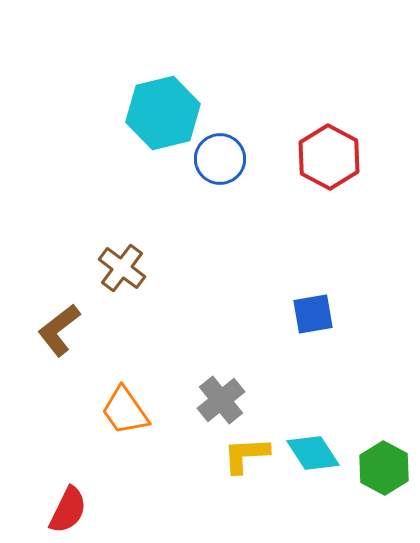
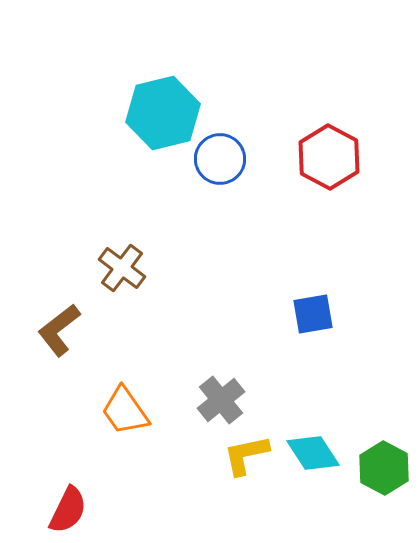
yellow L-shape: rotated 9 degrees counterclockwise
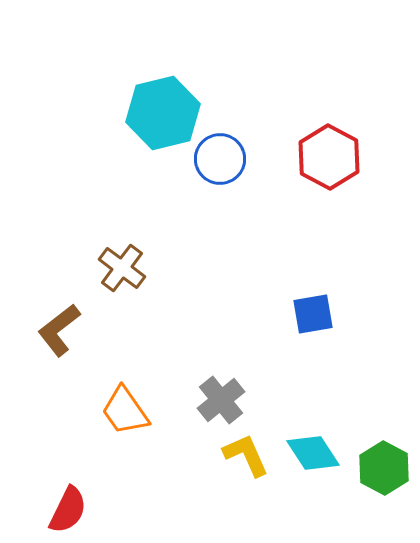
yellow L-shape: rotated 78 degrees clockwise
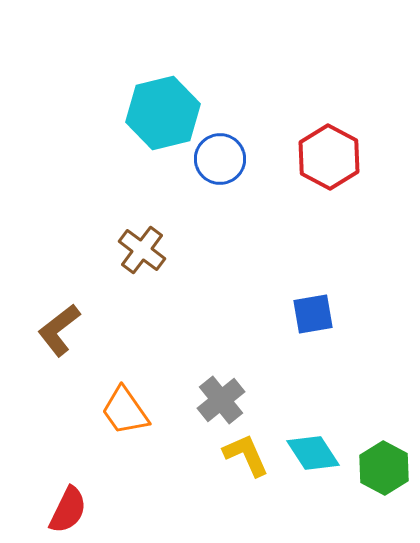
brown cross: moved 20 px right, 18 px up
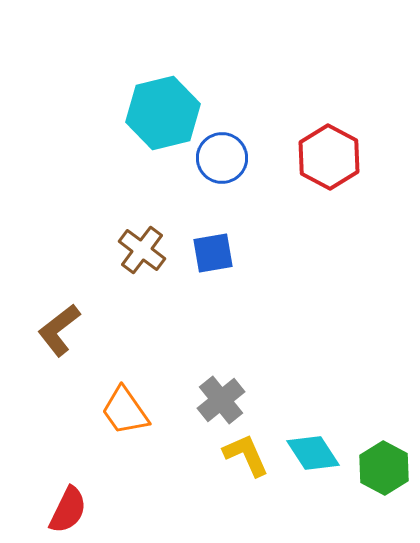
blue circle: moved 2 px right, 1 px up
blue square: moved 100 px left, 61 px up
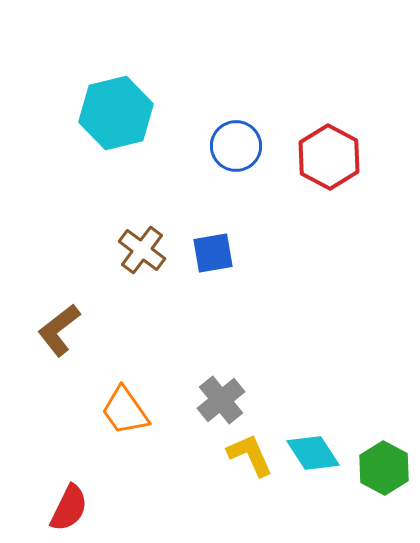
cyan hexagon: moved 47 px left
blue circle: moved 14 px right, 12 px up
yellow L-shape: moved 4 px right
red semicircle: moved 1 px right, 2 px up
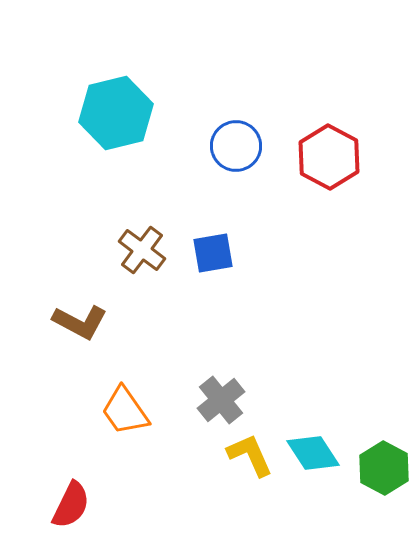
brown L-shape: moved 21 px right, 8 px up; rotated 114 degrees counterclockwise
red semicircle: moved 2 px right, 3 px up
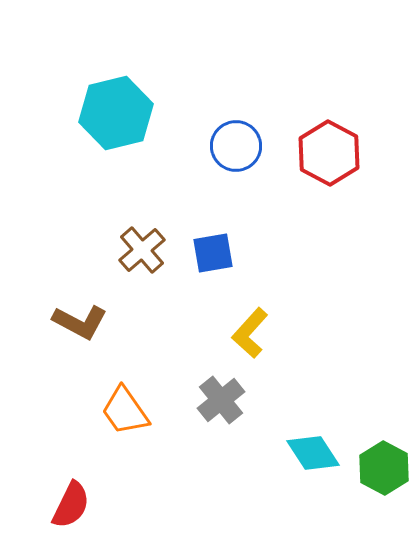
red hexagon: moved 4 px up
brown cross: rotated 12 degrees clockwise
yellow L-shape: moved 122 px up; rotated 114 degrees counterclockwise
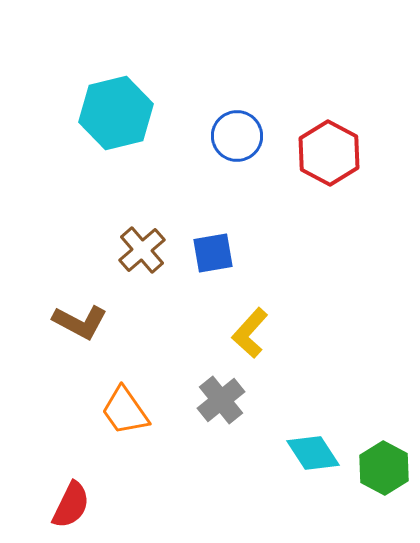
blue circle: moved 1 px right, 10 px up
